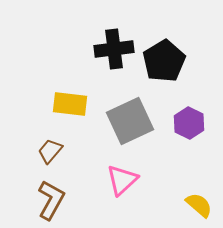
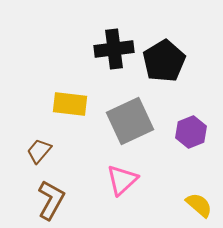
purple hexagon: moved 2 px right, 9 px down; rotated 12 degrees clockwise
brown trapezoid: moved 11 px left
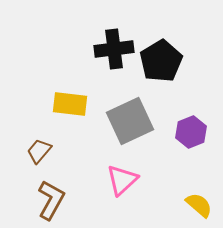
black pentagon: moved 3 px left
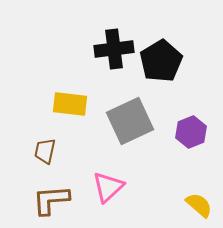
brown trapezoid: moved 6 px right; rotated 28 degrees counterclockwise
pink triangle: moved 14 px left, 7 px down
brown L-shape: rotated 123 degrees counterclockwise
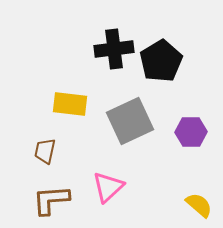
purple hexagon: rotated 20 degrees clockwise
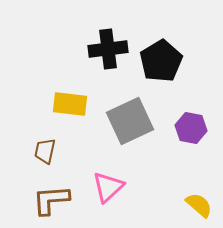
black cross: moved 6 px left
purple hexagon: moved 4 px up; rotated 12 degrees clockwise
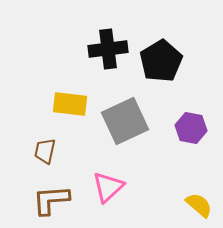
gray square: moved 5 px left
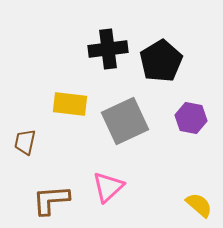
purple hexagon: moved 10 px up
brown trapezoid: moved 20 px left, 9 px up
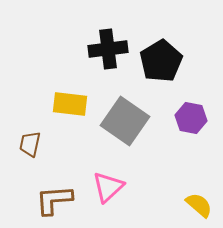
gray square: rotated 30 degrees counterclockwise
brown trapezoid: moved 5 px right, 2 px down
brown L-shape: moved 3 px right
